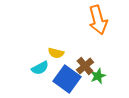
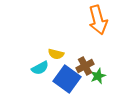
yellow semicircle: moved 1 px down
brown cross: rotated 12 degrees clockwise
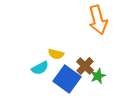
brown cross: rotated 18 degrees counterclockwise
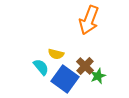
orange arrow: moved 9 px left; rotated 36 degrees clockwise
cyan semicircle: moved 1 px right, 1 px up; rotated 102 degrees counterclockwise
blue square: moved 2 px left
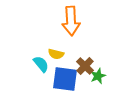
orange arrow: moved 18 px left, 1 px down; rotated 24 degrees counterclockwise
cyan semicircle: moved 3 px up
blue square: rotated 28 degrees counterclockwise
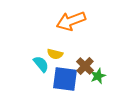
orange arrow: rotated 72 degrees clockwise
yellow semicircle: moved 1 px left
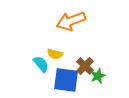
blue square: moved 1 px right, 1 px down
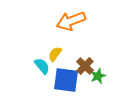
yellow semicircle: rotated 112 degrees clockwise
cyan semicircle: moved 1 px right, 2 px down
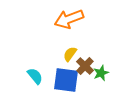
orange arrow: moved 2 px left, 2 px up
yellow semicircle: moved 15 px right
cyan semicircle: moved 7 px left, 10 px down
green star: moved 3 px right, 3 px up
